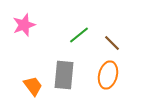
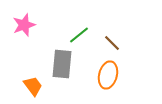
gray rectangle: moved 2 px left, 11 px up
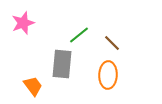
pink star: moved 1 px left, 2 px up
orange ellipse: rotated 12 degrees counterclockwise
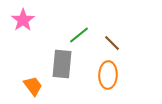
pink star: moved 3 px up; rotated 15 degrees counterclockwise
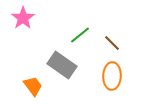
pink star: moved 2 px up
green line: moved 1 px right
gray rectangle: moved 1 px down; rotated 60 degrees counterclockwise
orange ellipse: moved 4 px right, 1 px down
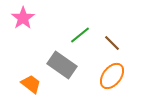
orange ellipse: rotated 36 degrees clockwise
orange trapezoid: moved 2 px left, 2 px up; rotated 15 degrees counterclockwise
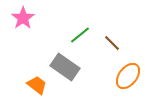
gray rectangle: moved 3 px right, 2 px down
orange ellipse: moved 16 px right
orange trapezoid: moved 6 px right, 1 px down
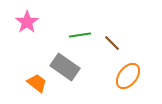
pink star: moved 4 px right, 4 px down
green line: rotated 30 degrees clockwise
orange trapezoid: moved 2 px up
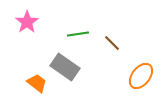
green line: moved 2 px left, 1 px up
orange ellipse: moved 13 px right
